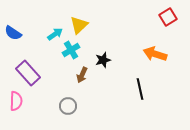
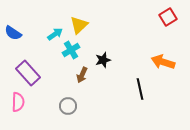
orange arrow: moved 8 px right, 8 px down
pink semicircle: moved 2 px right, 1 px down
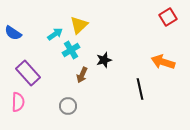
black star: moved 1 px right
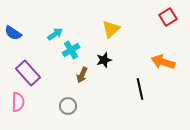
yellow triangle: moved 32 px right, 4 px down
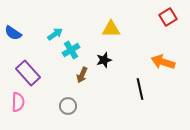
yellow triangle: rotated 42 degrees clockwise
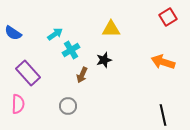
black line: moved 23 px right, 26 px down
pink semicircle: moved 2 px down
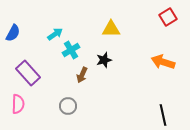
blue semicircle: rotated 96 degrees counterclockwise
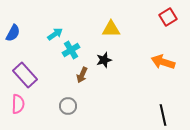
purple rectangle: moved 3 px left, 2 px down
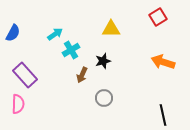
red square: moved 10 px left
black star: moved 1 px left, 1 px down
gray circle: moved 36 px right, 8 px up
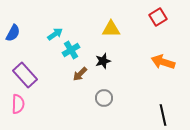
brown arrow: moved 2 px left, 1 px up; rotated 21 degrees clockwise
